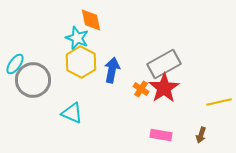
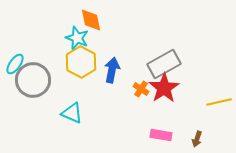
brown arrow: moved 4 px left, 4 px down
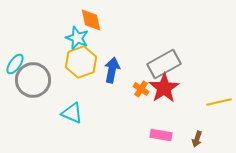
yellow hexagon: rotated 12 degrees clockwise
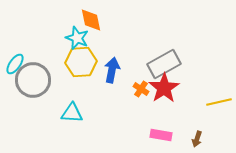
yellow hexagon: rotated 16 degrees clockwise
cyan triangle: rotated 20 degrees counterclockwise
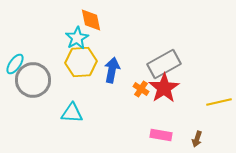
cyan star: rotated 20 degrees clockwise
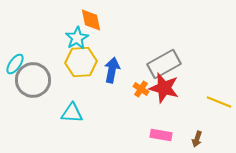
red star: rotated 24 degrees counterclockwise
yellow line: rotated 35 degrees clockwise
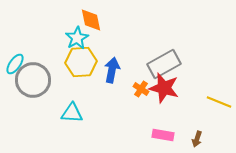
pink rectangle: moved 2 px right
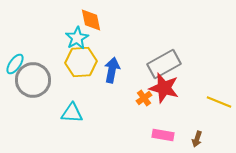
orange cross: moved 3 px right, 9 px down; rotated 21 degrees clockwise
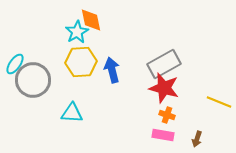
cyan star: moved 6 px up
blue arrow: rotated 25 degrees counterclockwise
orange cross: moved 23 px right, 17 px down; rotated 35 degrees counterclockwise
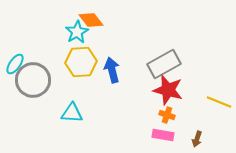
orange diamond: rotated 25 degrees counterclockwise
red star: moved 4 px right, 2 px down
